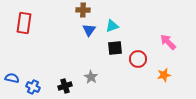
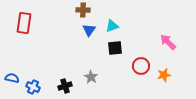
red circle: moved 3 px right, 7 px down
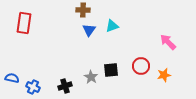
black square: moved 4 px left, 22 px down
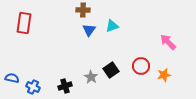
black square: rotated 28 degrees counterclockwise
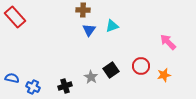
red rectangle: moved 9 px left, 6 px up; rotated 50 degrees counterclockwise
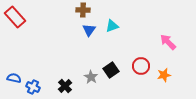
blue semicircle: moved 2 px right
black cross: rotated 24 degrees counterclockwise
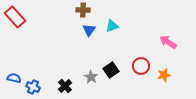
pink arrow: rotated 12 degrees counterclockwise
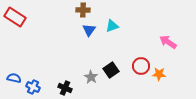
red rectangle: rotated 15 degrees counterclockwise
orange star: moved 5 px left, 1 px up; rotated 16 degrees clockwise
black cross: moved 2 px down; rotated 24 degrees counterclockwise
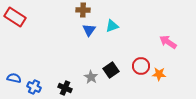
blue cross: moved 1 px right
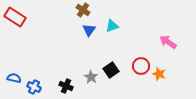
brown cross: rotated 32 degrees clockwise
orange star: rotated 16 degrees clockwise
black cross: moved 1 px right, 2 px up
